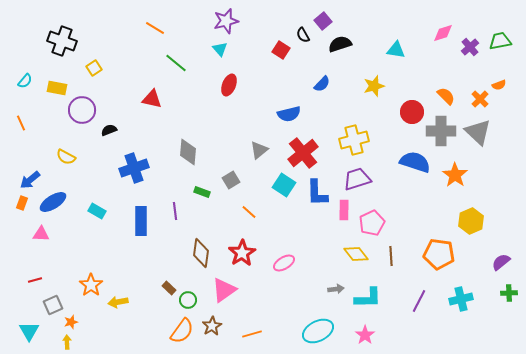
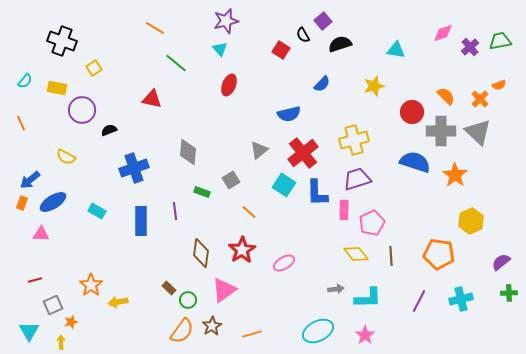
red star at (242, 253): moved 3 px up
yellow arrow at (67, 342): moved 6 px left
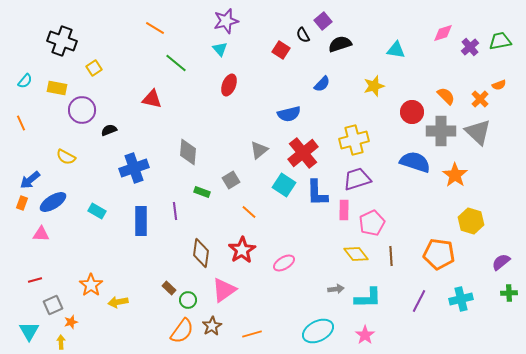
yellow hexagon at (471, 221): rotated 20 degrees counterclockwise
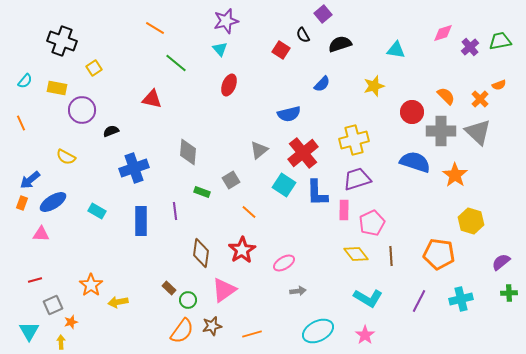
purple square at (323, 21): moved 7 px up
black semicircle at (109, 130): moved 2 px right, 1 px down
gray arrow at (336, 289): moved 38 px left, 2 px down
cyan L-shape at (368, 298): rotated 32 degrees clockwise
brown star at (212, 326): rotated 18 degrees clockwise
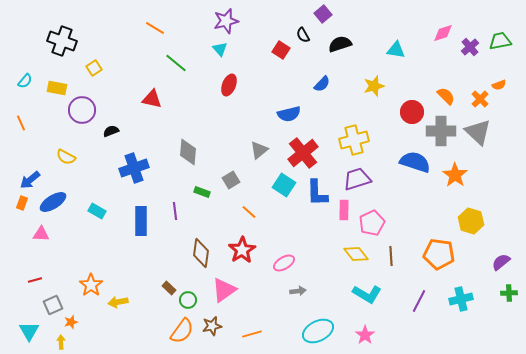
cyan L-shape at (368, 298): moved 1 px left, 4 px up
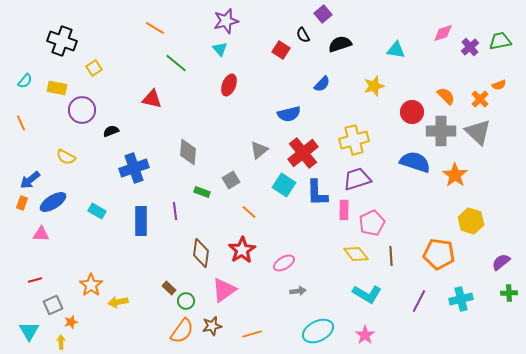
green circle at (188, 300): moved 2 px left, 1 px down
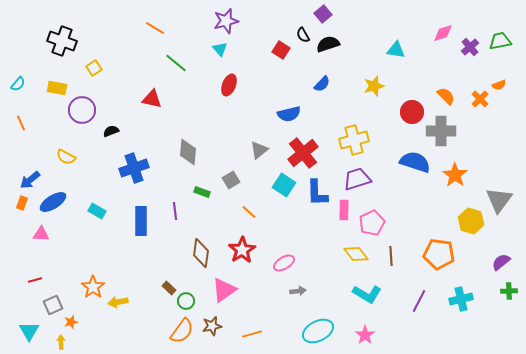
black semicircle at (340, 44): moved 12 px left
cyan semicircle at (25, 81): moved 7 px left, 3 px down
gray triangle at (478, 132): moved 21 px right, 68 px down; rotated 24 degrees clockwise
orange star at (91, 285): moved 2 px right, 2 px down
green cross at (509, 293): moved 2 px up
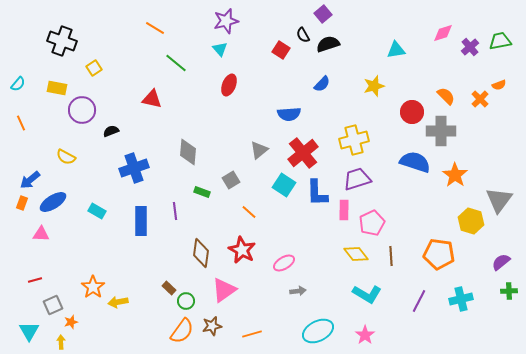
cyan triangle at (396, 50): rotated 18 degrees counterclockwise
blue semicircle at (289, 114): rotated 10 degrees clockwise
red star at (242, 250): rotated 12 degrees counterclockwise
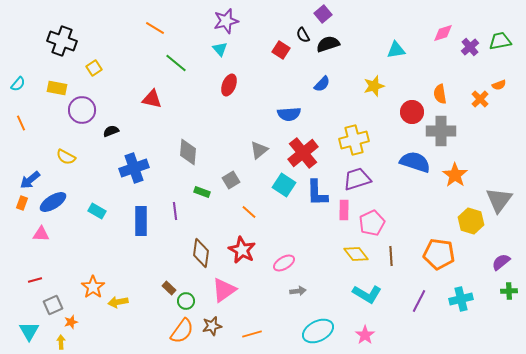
orange semicircle at (446, 96): moved 6 px left, 2 px up; rotated 144 degrees counterclockwise
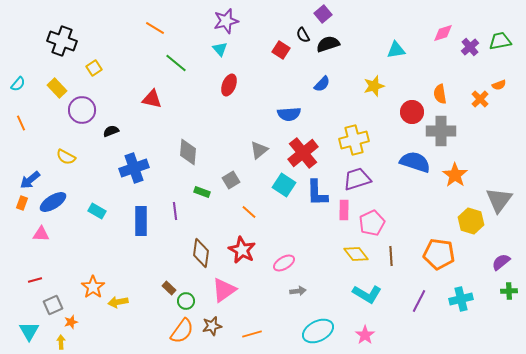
yellow rectangle at (57, 88): rotated 36 degrees clockwise
